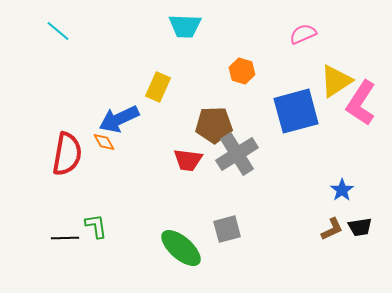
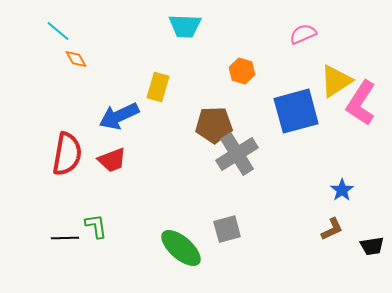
yellow rectangle: rotated 8 degrees counterclockwise
blue arrow: moved 3 px up
orange diamond: moved 28 px left, 83 px up
red trapezoid: moved 76 px left; rotated 28 degrees counterclockwise
black trapezoid: moved 12 px right, 19 px down
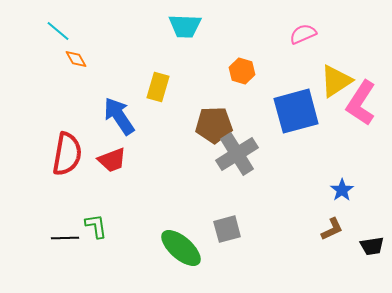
blue arrow: rotated 81 degrees clockwise
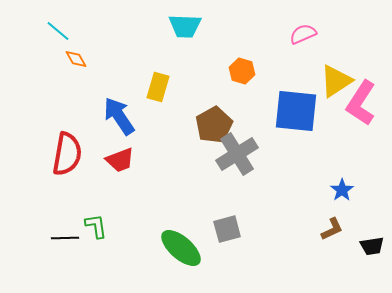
blue square: rotated 21 degrees clockwise
brown pentagon: rotated 27 degrees counterclockwise
red trapezoid: moved 8 px right
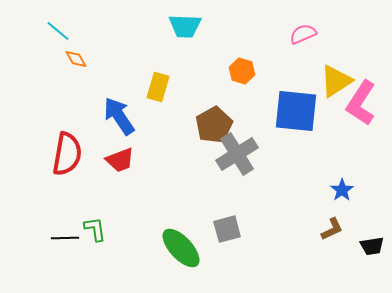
green L-shape: moved 1 px left, 3 px down
green ellipse: rotated 6 degrees clockwise
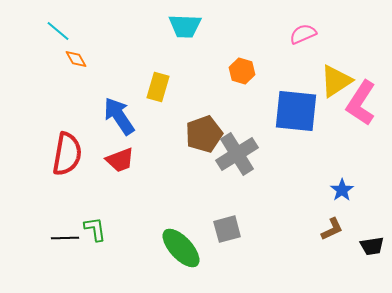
brown pentagon: moved 10 px left, 9 px down; rotated 9 degrees clockwise
